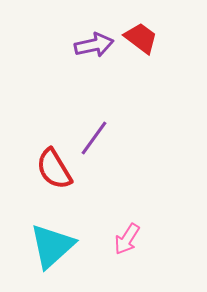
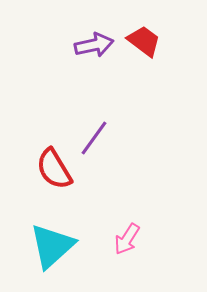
red trapezoid: moved 3 px right, 3 px down
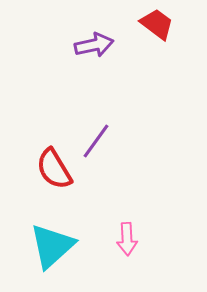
red trapezoid: moved 13 px right, 17 px up
purple line: moved 2 px right, 3 px down
pink arrow: rotated 36 degrees counterclockwise
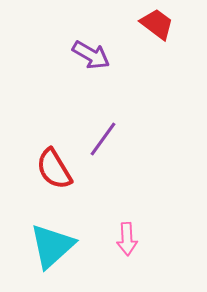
purple arrow: moved 3 px left, 10 px down; rotated 42 degrees clockwise
purple line: moved 7 px right, 2 px up
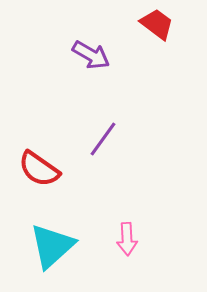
red semicircle: moved 15 px left; rotated 24 degrees counterclockwise
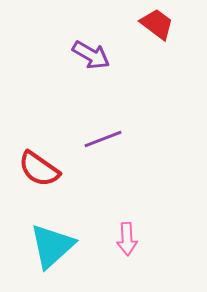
purple line: rotated 33 degrees clockwise
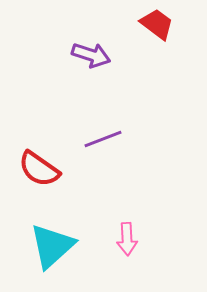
purple arrow: rotated 12 degrees counterclockwise
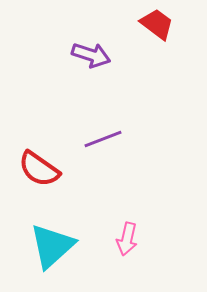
pink arrow: rotated 16 degrees clockwise
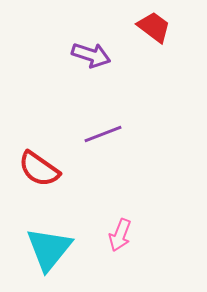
red trapezoid: moved 3 px left, 3 px down
purple line: moved 5 px up
pink arrow: moved 7 px left, 4 px up; rotated 8 degrees clockwise
cyan triangle: moved 3 px left, 3 px down; rotated 9 degrees counterclockwise
